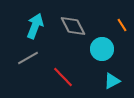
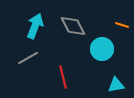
orange line: rotated 40 degrees counterclockwise
red line: rotated 30 degrees clockwise
cyan triangle: moved 4 px right, 4 px down; rotated 18 degrees clockwise
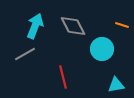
gray line: moved 3 px left, 4 px up
